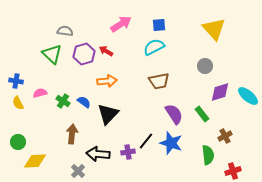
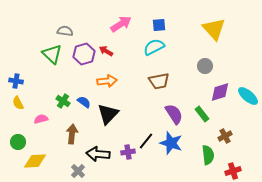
pink semicircle: moved 1 px right, 26 px down
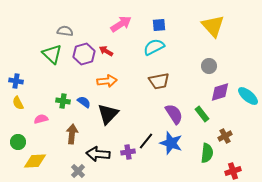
yellow triangle: moved 1 px left, 3 px up
gray circle: moved 4 px right
green cross: rotated 24 degrees counterclockwise
green semicircle: moved 1 px left, 2 px up; rotated 12 degrees clockwise
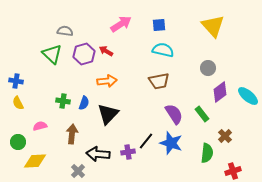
cyan semicircle: moved 9 px right, 3 px down; rotated 40 degrees clockwise
gray circle: moved 1 px left, 2 px down
purple diamond: rotated 20 degrees counterclockwise
blue semicircle: moved 1 px down; rotated 72 degrees clockwise
pink semicircle: moved 1 px left, 7 px down
brown cross: rotated 16 degrees counterclockwise
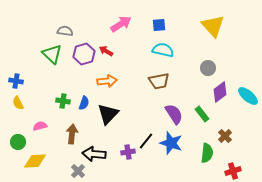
black arrow: moved 4 px left
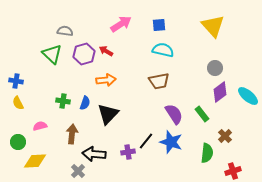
gray circle: moved 7 px right
orange arrow: moved 1 px left, 1 px up
blue semicircle: moved 1 px right
blue star: moved 1 px up
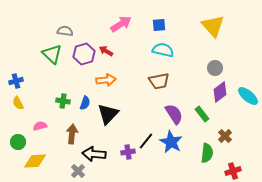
blue cross: rotated 24 degrees counterclockwise
blue star: rotated 10 degrees clockwise
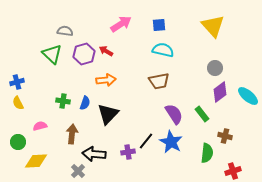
blue cross: moved 1 px right, 1 px down
brown cross: rotated 32 degrees counterclockwise
yellow diamond: moved 1 px right
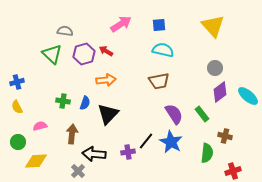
yellow semicircle: moved 1 px left, 4 px down
